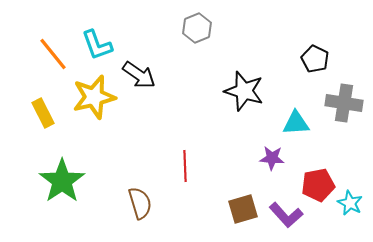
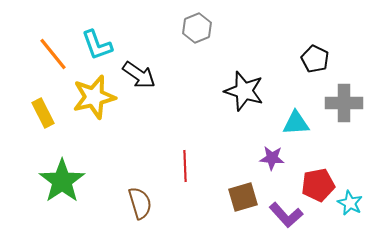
gray cross: rotated 9 degrees counterclockwise
brown square: moved 12 px up
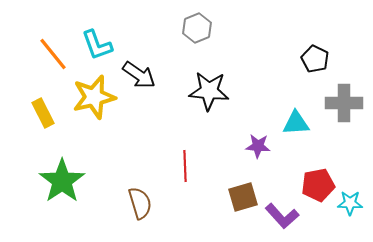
black star: moved 35 px left; rotated 12 degrees counterclockwise
purple star: moved 14 px left, 12 px up
cyan star: rotated 25 degrees counterclockwise
purple L-shape: moved 4 px left, 1 px down
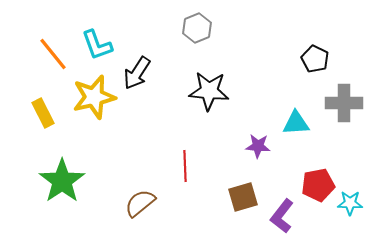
black arrow: moved 2 px left, 2 px up; rotated 88 degrees clockwise
brown semicircle: rotated 112 degrees counterclockwise
purple L-shape: rotated 80 degrees clockwise
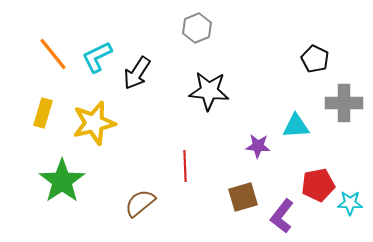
cyan L-shape: moved 12 px down; rotated 84 degrees clockwise
yellow star: moved 26 px down
yellow rectangle: rotated 44 degrees clockwise
cyan triangle: moved 3 px down
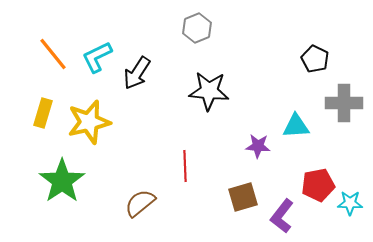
yellow star: moved 5 px left, 1 px up
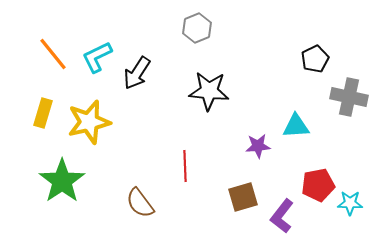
black pentagon: rotated 20 degrees clockwise
gray cross: moved 5 px right, 6 px up; rotated 12 degrees clockwise
purple star: rotated 10 degrees counterclockwise
brown semicircle: rotated 88 degrees counterclockwise
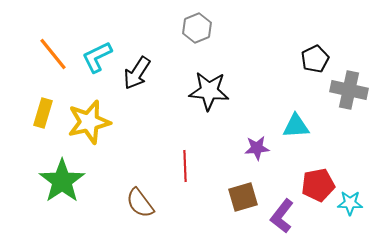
gray cross: moved 7 px up
purple star: moved 1 px left, 2 px down
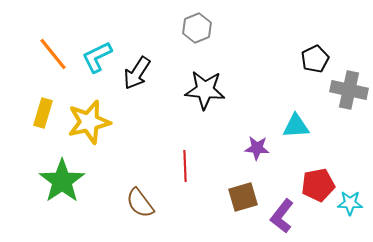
black star: moved 4 px left, 1 px up
purple star: rotated 10 degrees clockwise
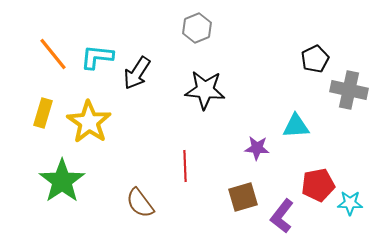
cyan L-shape: rotated 32 degrees clockwise
yellow star: rotated 24 degrees counterclockwise
